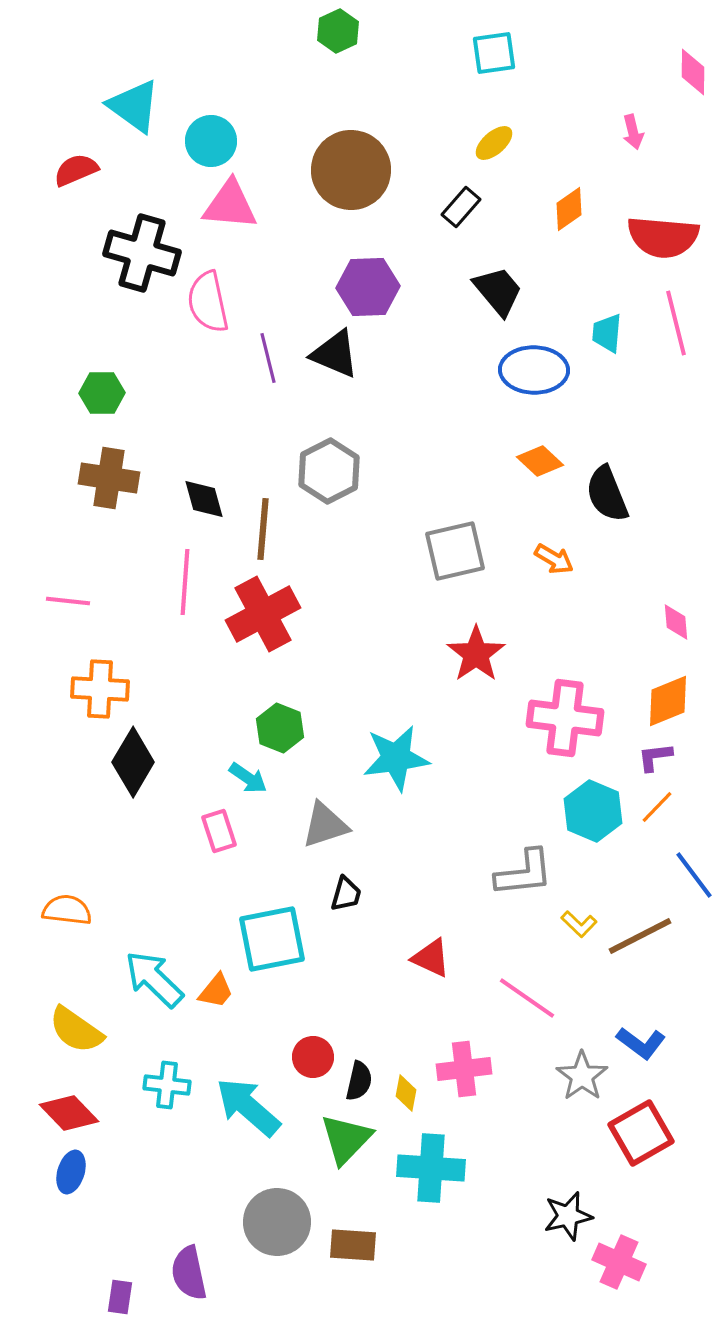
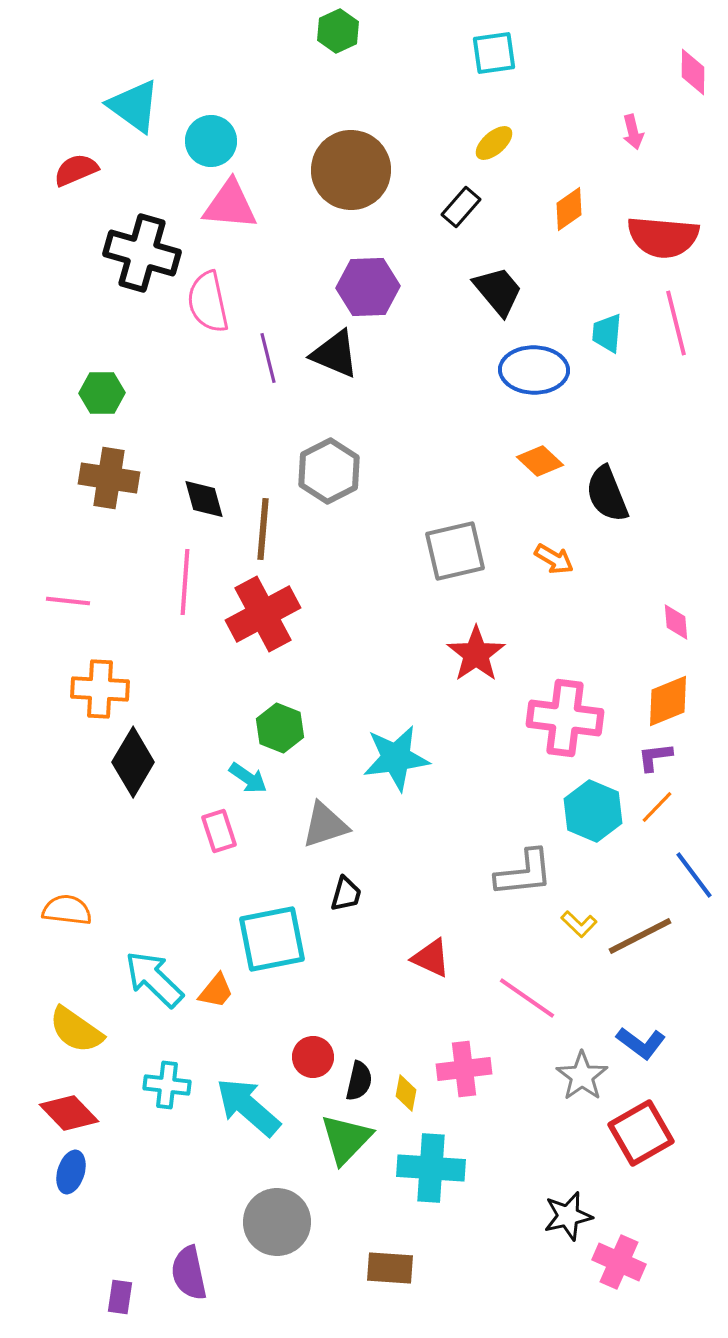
brown rectangle at (353, 1245): moved 37 px right, 23 px down
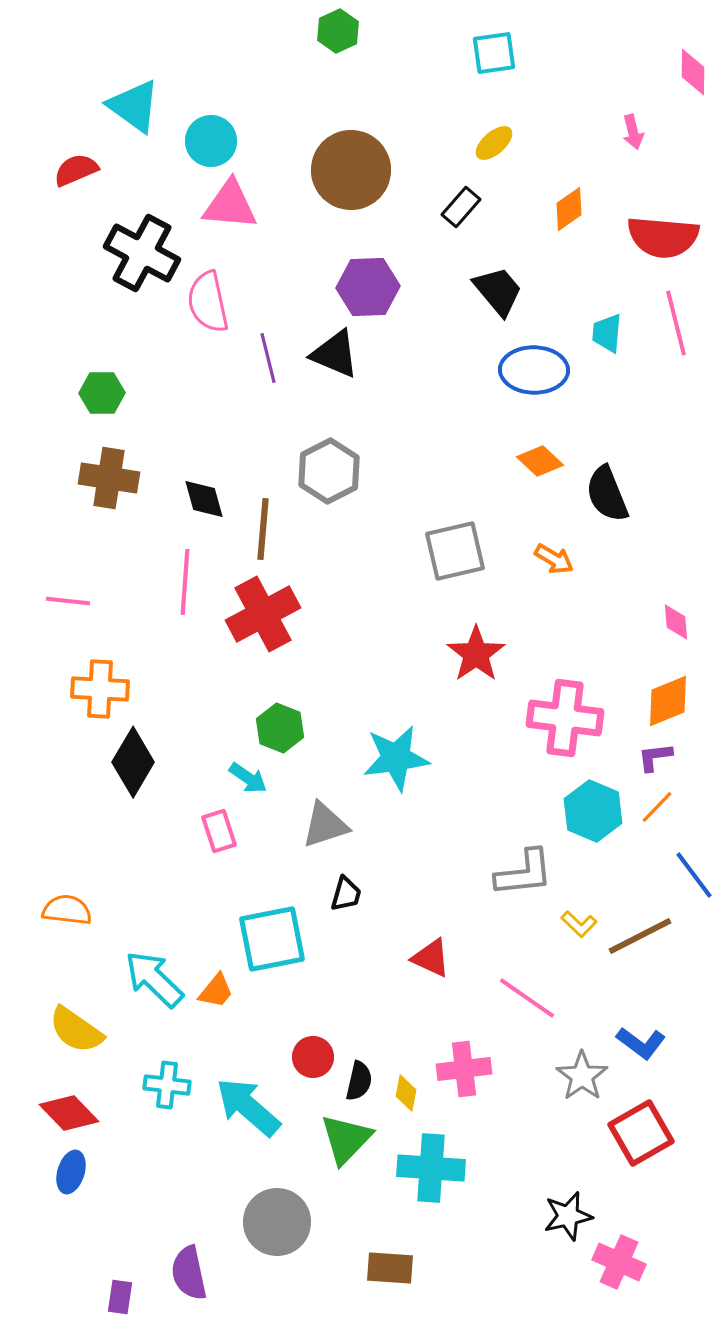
black cross at (142, 253): rotated 12 degrees clockwise
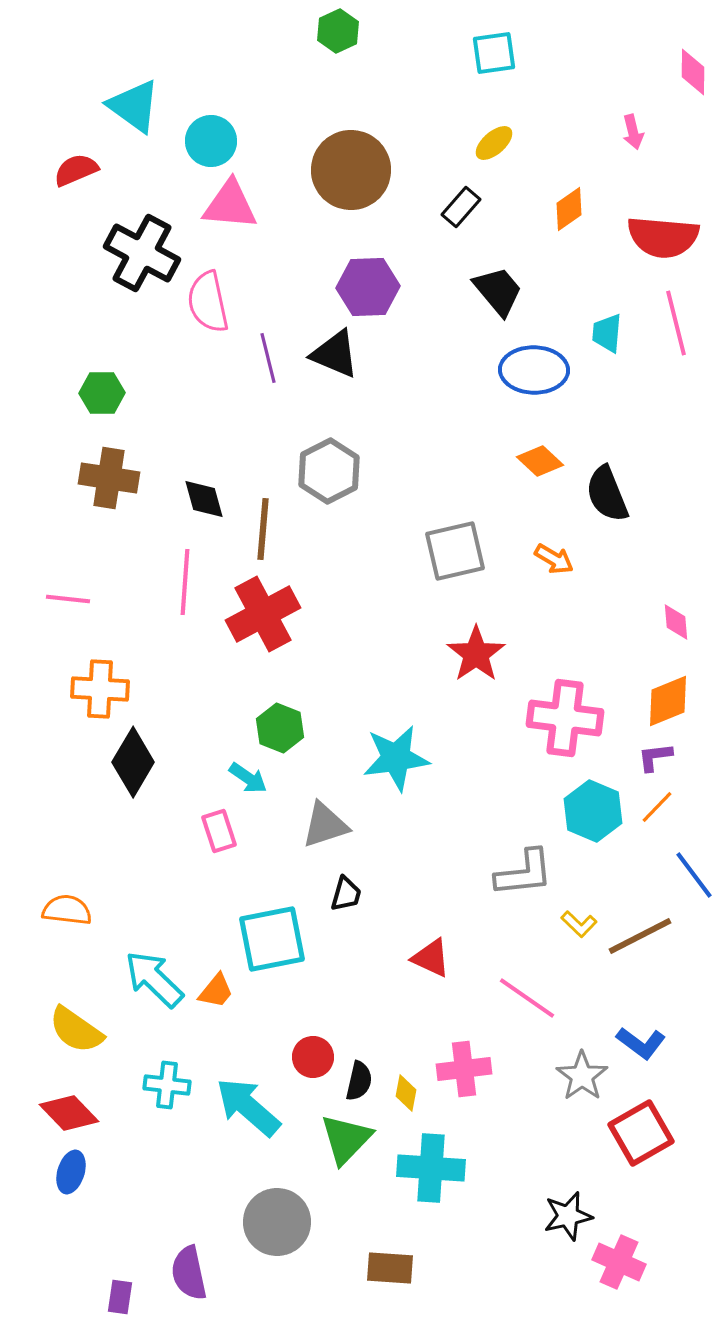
pink line at (68, 601): moved 2 px up
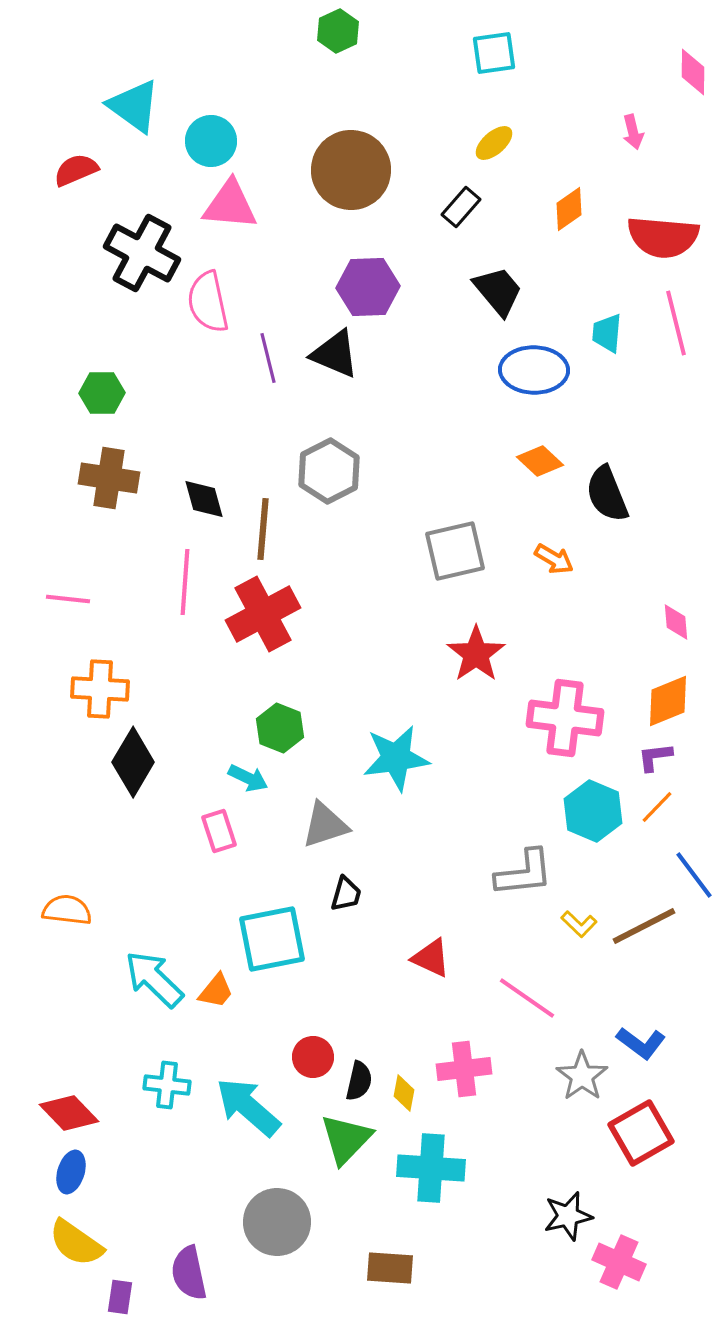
cyan arrow at (248, 778): rotated 9 degrees counterclockwise
brown line at (640, 936): moved 4 px right, 10 px up
yellow semicircle at (76, 1030): moved 213 px down
yellow diamond at (406, 1093): moved 2 px left
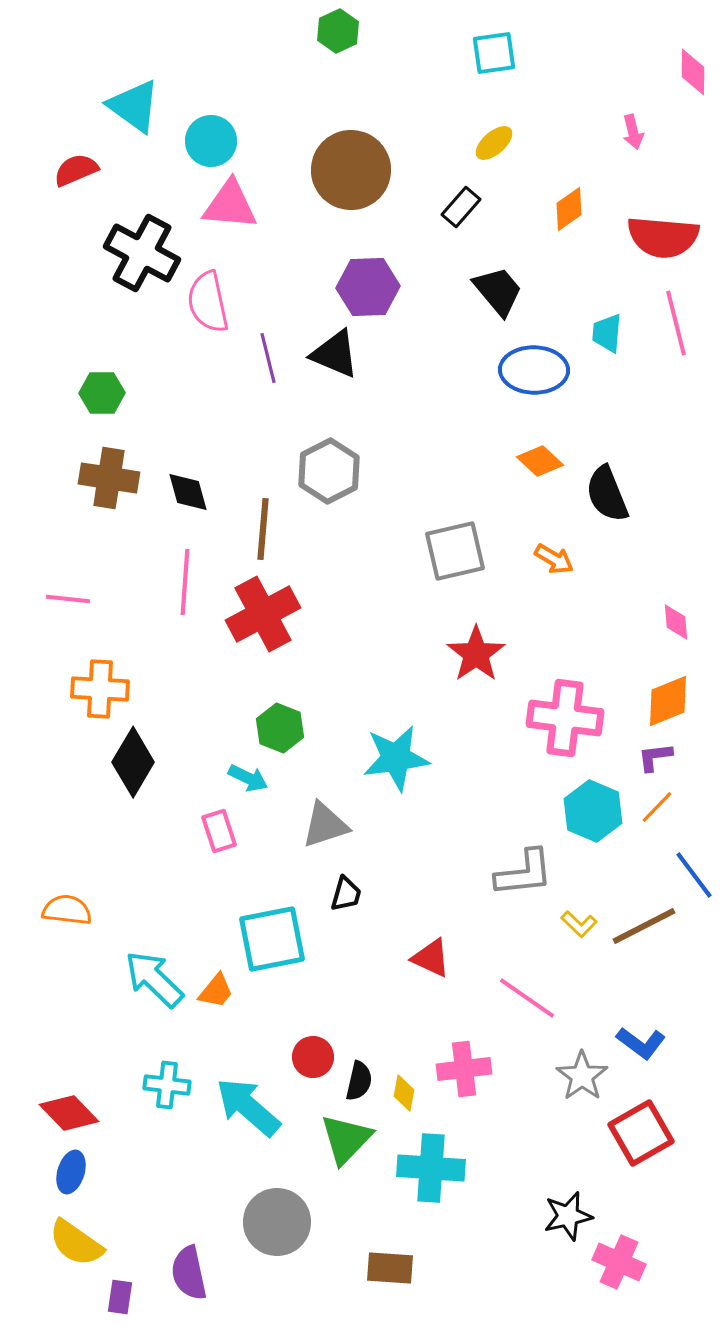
black diamond at (204, 499): moved 16 px left, 7 px up
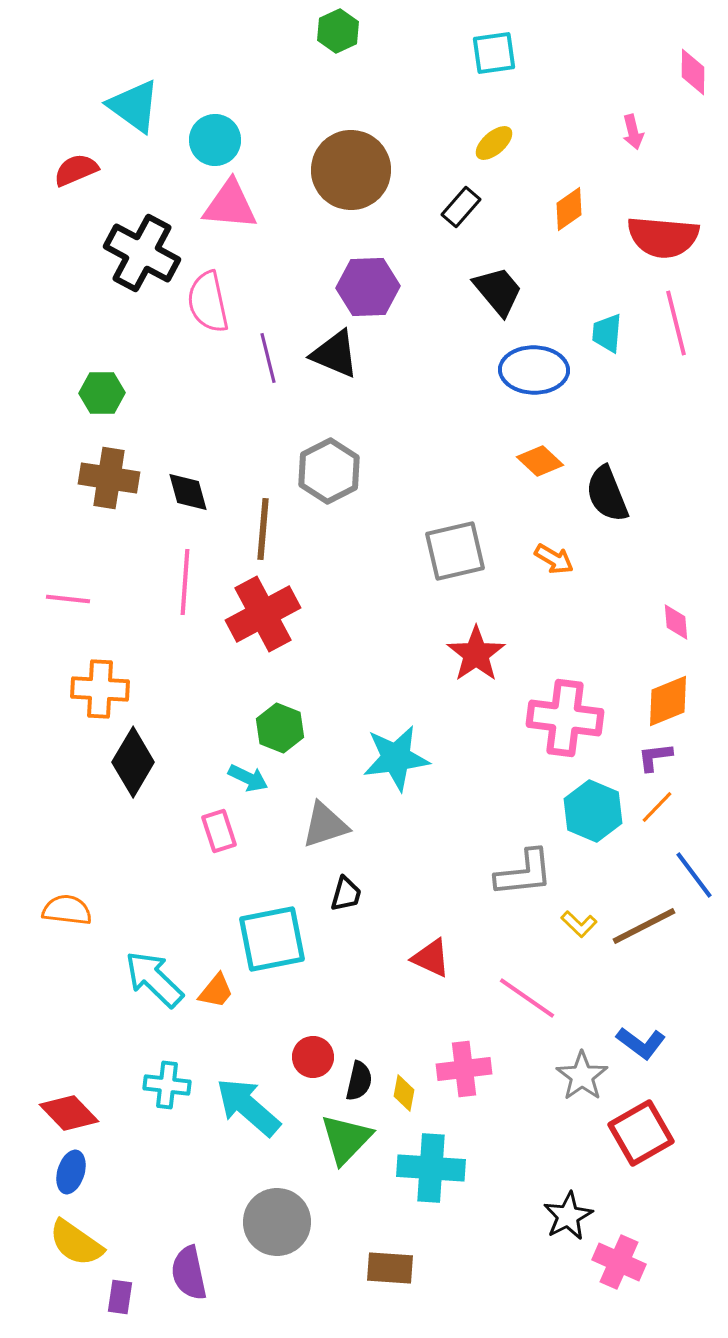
cyan circle at (211, 141): moved 4 px right, 1 px up
black star at (568, 1216): rotated 15 degrees counterclockwise
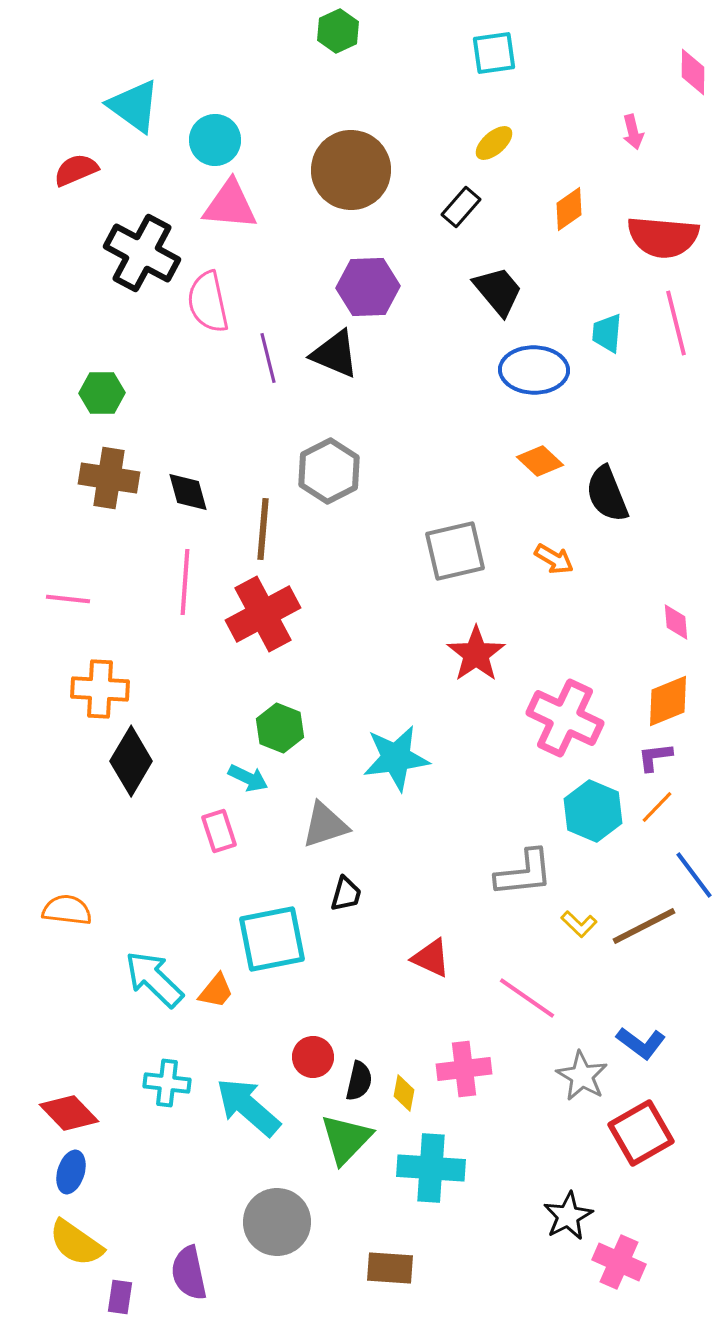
pink cross at (565, 718): rotated 18 degrees clockwise
black diamond at (133, 762): moved 2 px left, 1 px up
gray star at (582, 1076): rotated 6 degrees counterclockwise
cyan cross at (167, 1085): moved 2 px up
